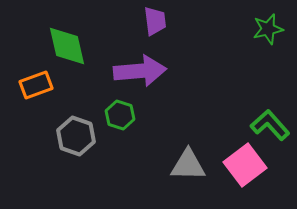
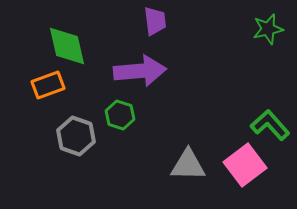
orange rectangle: moved 12 px right
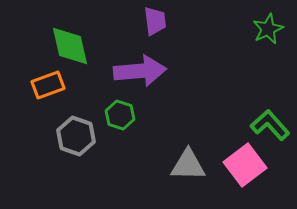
green star: rotated 12 degrees counterclockwise
green diamond: moved 3 px right
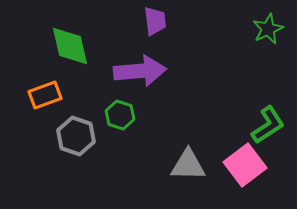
orange rectangle: moved 3 px left, 10 px down
green L-shape: moved 2 px left; rotated 99 degrees clockwise
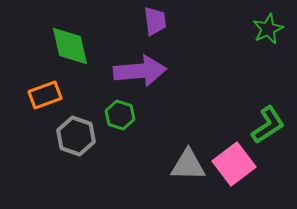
pink square: moved 11 px left, 1 px up
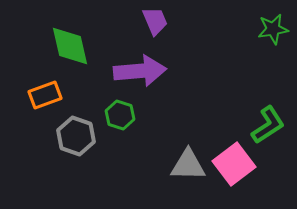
purple trapezoid: rotated 16 degrees counterclockwise
green star: moved 5 px right; rotated 16 degrees clockwise
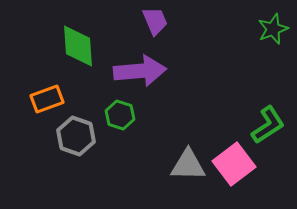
green star: rotated 12 degrees counterclockwise
green diamond: moved 8 px right; rotated 9 degrees clockwise
orange rectangle: moved 2 px right, 4 px down
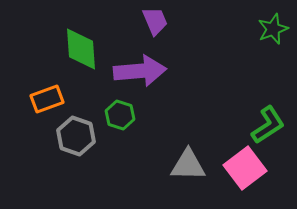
green diamond: moved 3 px right, 3 px down
pink square: moved 11 px right, 4 px down
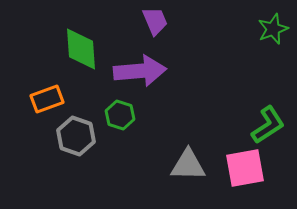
pink square: rotated 27 degrees clockwise
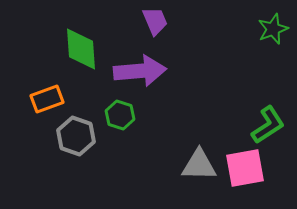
gray triangle: moved 11 px right
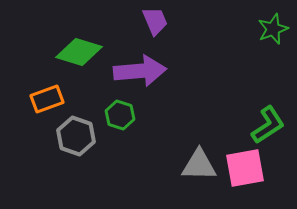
green diamond: moved 2 px left, 3 px down; rotated 69 degrees counterclockwise
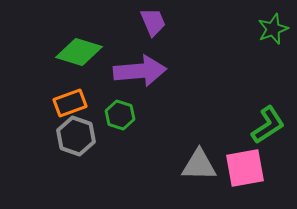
purple trapezoid: moved 2 px left, 1 px down
orange rectangle: moved 23 px right, 4 px down
